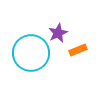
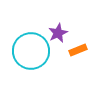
cyan circle: moved 2 px up
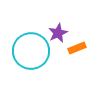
orange rectangle: moved 1 px left, 2 px up
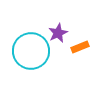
orange rectangle: moved 3 px right, 1 px up
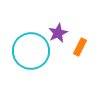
orange rectangle: rotated 42 degrees counterclockwise
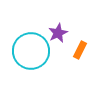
orange rectangle: moved 3 px down
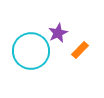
orange rectangle: rotated 18 degrees clockwise
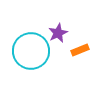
orange rectangle: rotated 24 degrees clockwise
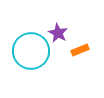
purple star: rotated 18 degrees counterclockwise
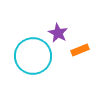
cyan circle: moved 2 px right, 5 px down
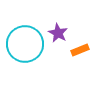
cyan circle: moved 8 px left, 12 px up
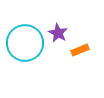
cyan circle: moved 1 px up
